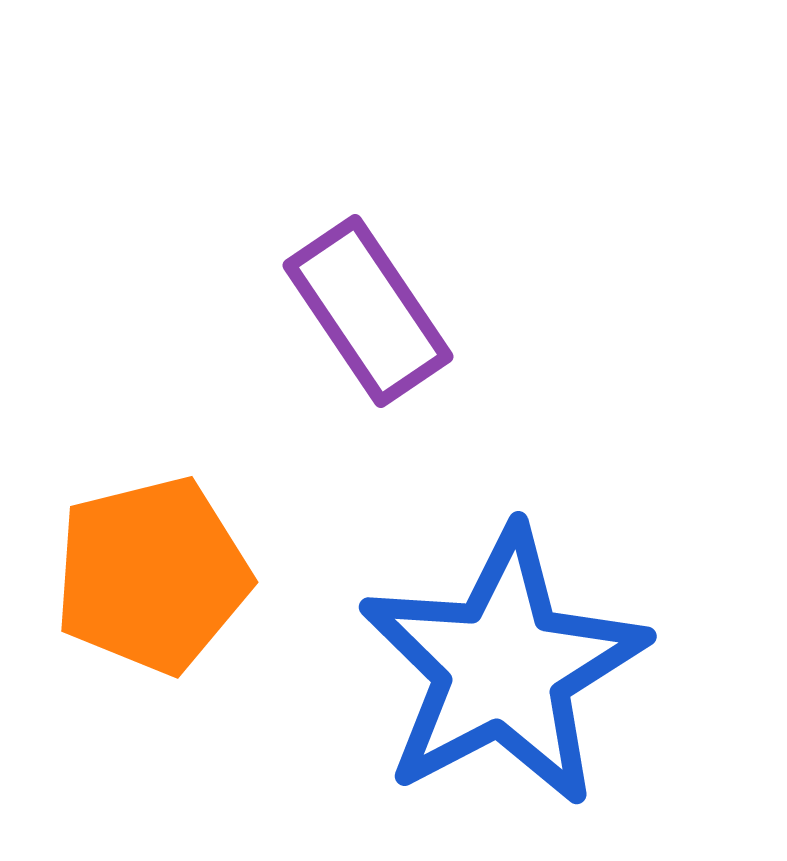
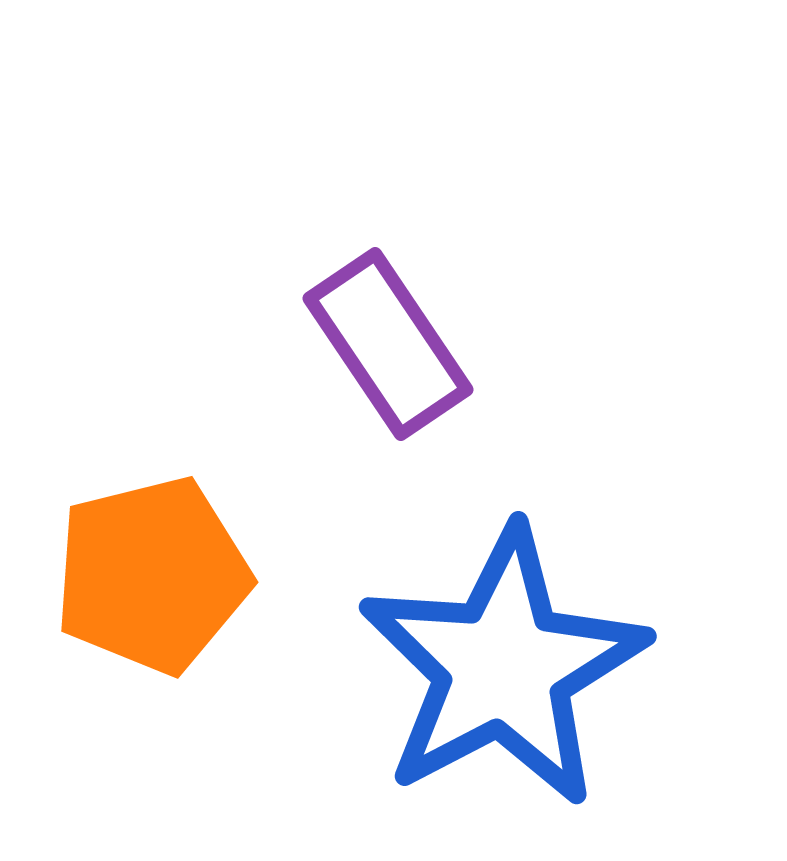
purple rectangle: moved 20 px right, 33 px down
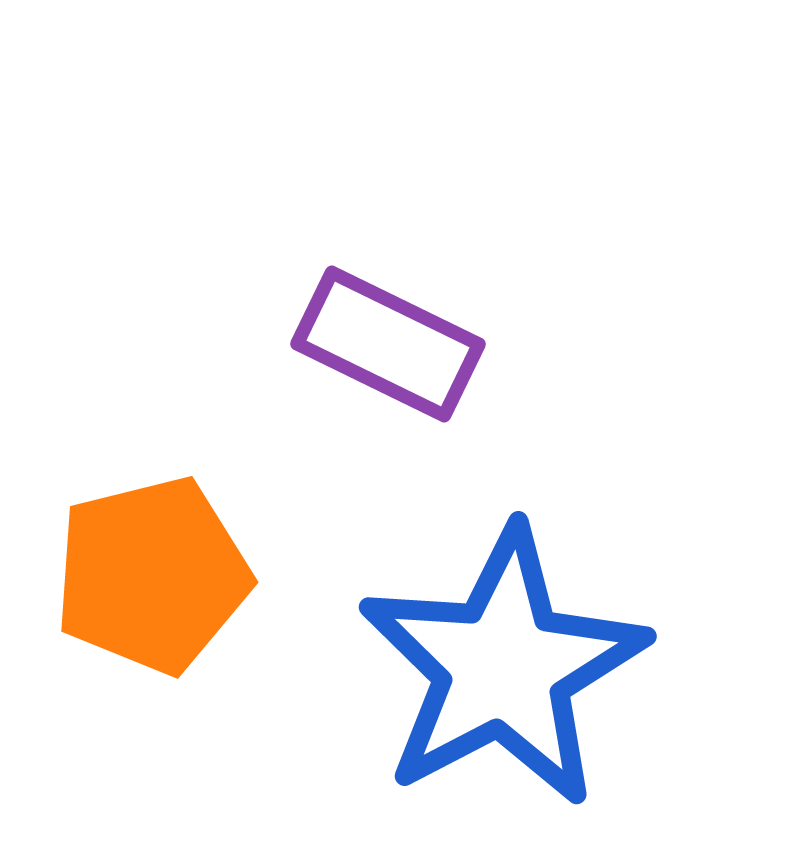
purple rectangle: rotated 30 degrees counterclockwise
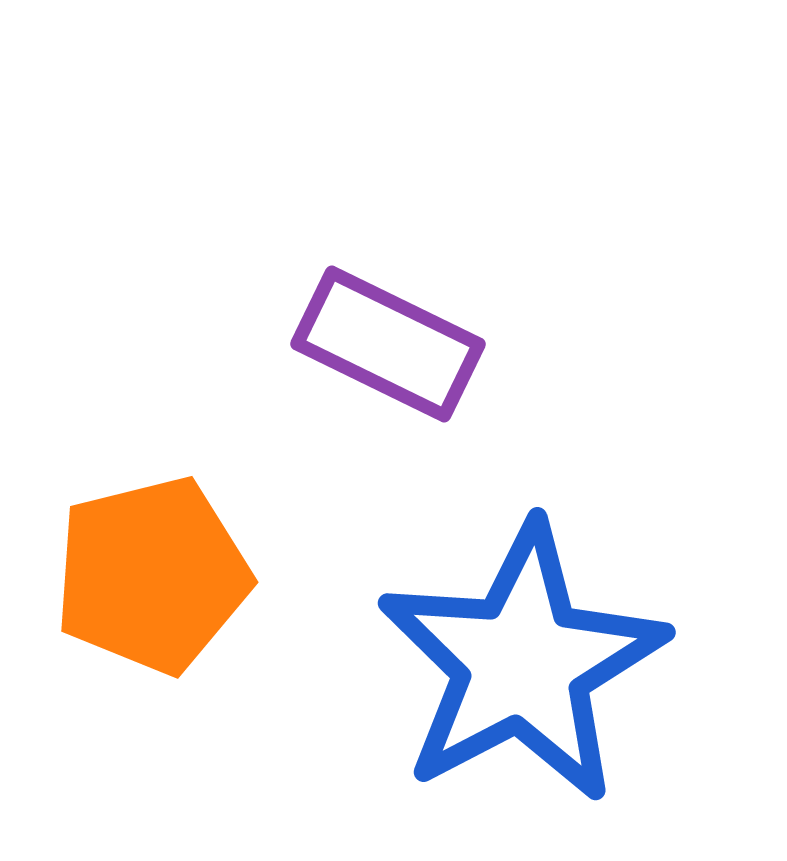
blue star: moved 19 px right, 4 px up
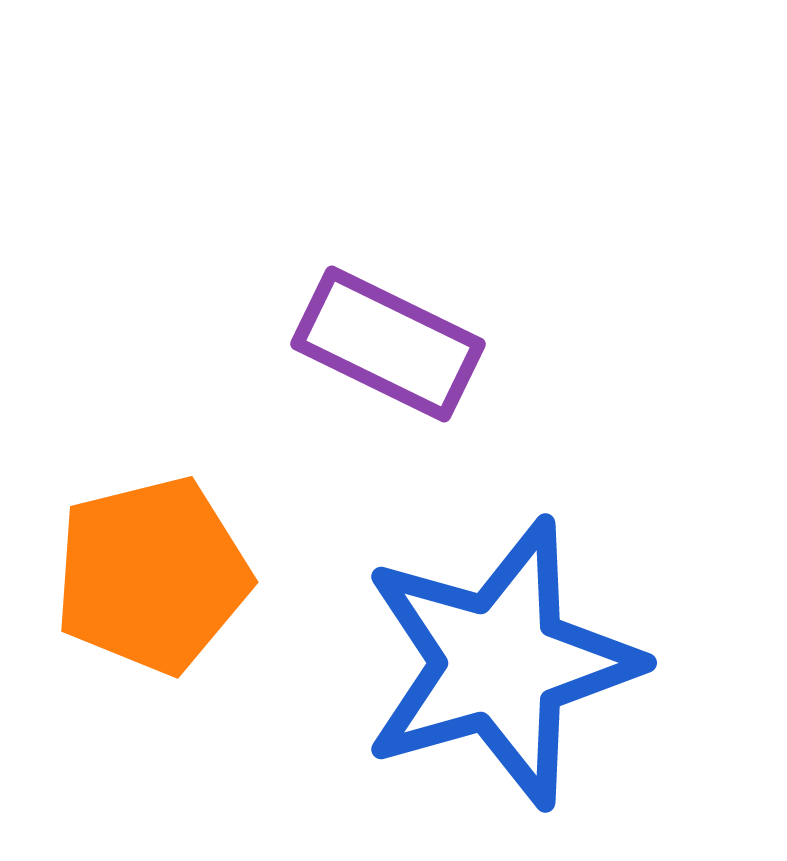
blue star: moved 22 px left; rotated 12 degrees clockwise
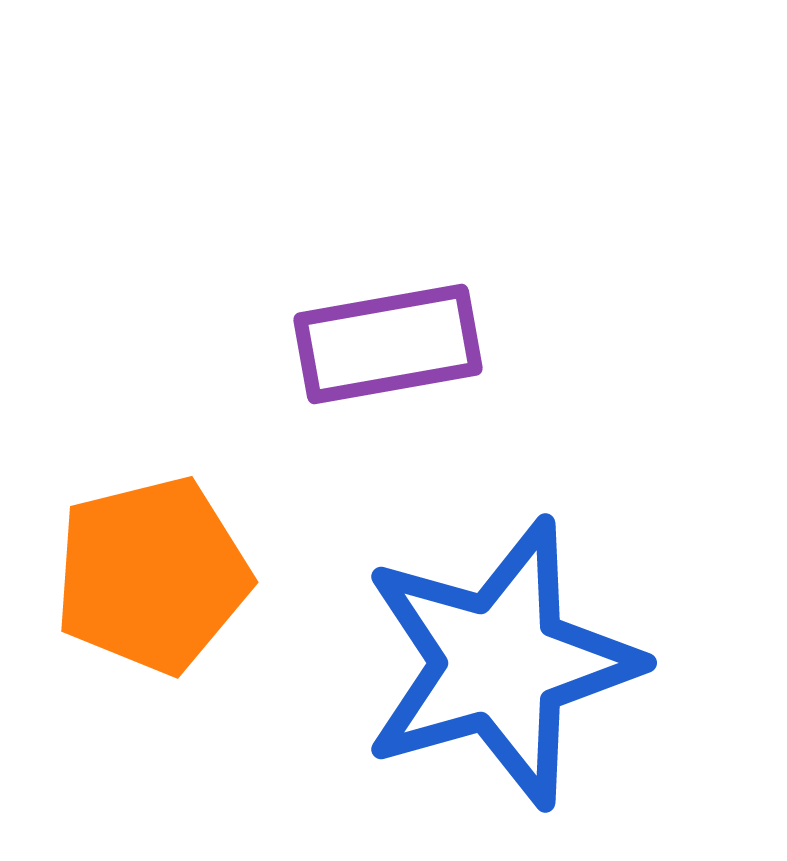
purple rectangle: rotated 36 degrees counterclockwise
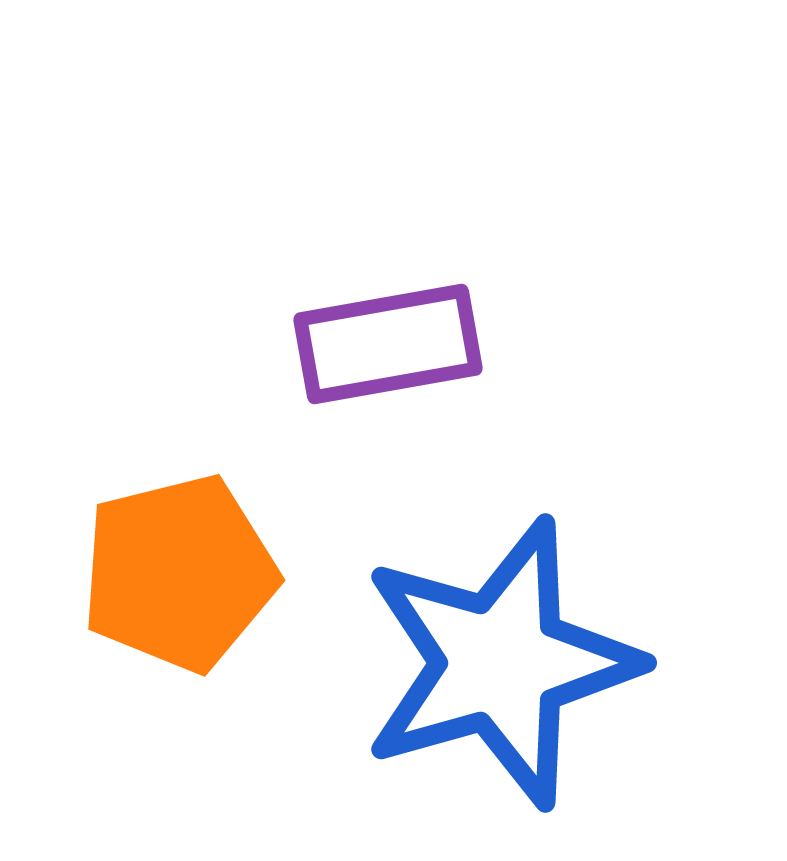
orange pentagon: moved 27 px right, 2 px up
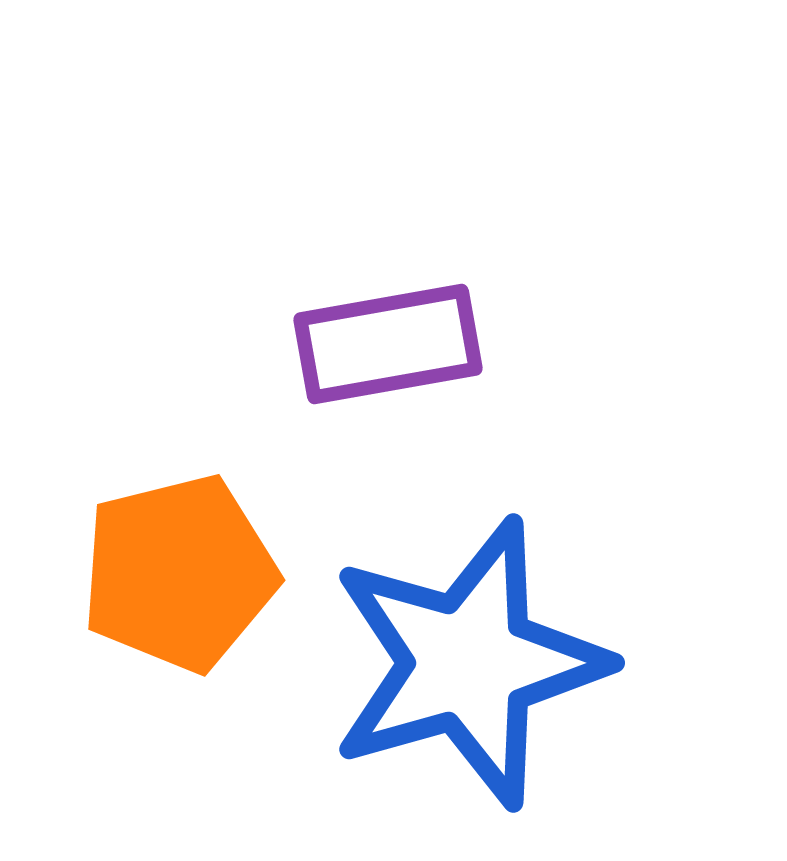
blue star: moved 32 px left
